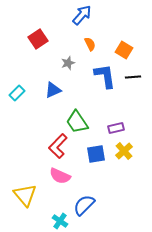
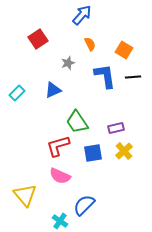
red L-shape: rotated 30 degrees clockwise
blue square: moved 3 px left, 1 px up
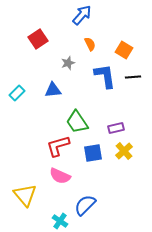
blue triangle: rotated 18 degrees clockwise
blue semicircle: moved 1 px right
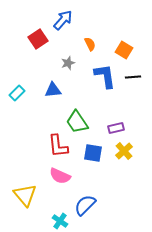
blue arrow: moved 19 px left, 5 px down
red L-shape: rotated 80 degrees counterclockwise
blue square: rotated 18 degrees clockwise
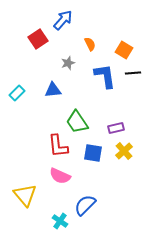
black line: moved 4 px up
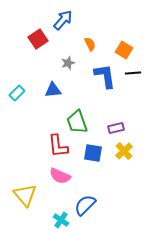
green trapezoid: rotated 15 degrees clockwise
cyan cross: moved 1 px right, 1 px up
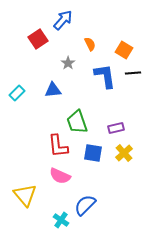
gray star: rotated 16 degrees counterclockwise
yellow cross: moved 2 px down
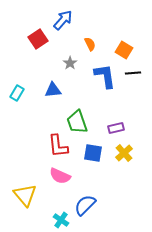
gray star: moved 2 px right
cyan rectangle: rotated 14 degrees counterclockwise
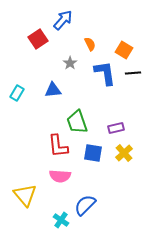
blue L-shape: moved 3 px up
pink semicircle: rotated 20 degrees counterclockwise
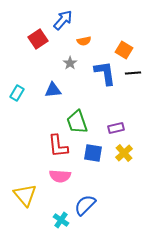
orange semicircle: moved 6 px left, 3 px up; rotated 104 degrees clockwise
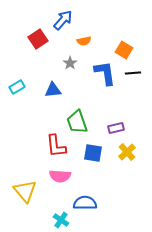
cyan rectangle: moved 6 px up; rotated 28 degrees clockwise
red L-shape: moved 2 px left
yellow cross: moved 3 px right, 1 px up
yellow triangle: moved 4 px up
blue semicircle: moved 2 px up; rotated 45 degrees clockwise
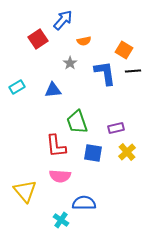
black line: moved 2 px up
blue semicircle: moved 1 px left
